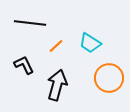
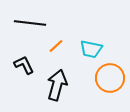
cyan trapezoid: moved 1 px right, 6 px down; rotated 20 degrees counterclockwise
orange circle: moved 1 px right
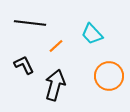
cyan trapezoid: moved 1 px right, 15 px up; rotated 35 degrees clockwise
orange circle: moved 1 px left, 2 px up
black arrow: moved 2 px left
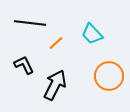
orange line: moved 3 px up
black arrow: rotated 12 degrees clockwise
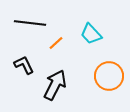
cyan trapezoid: moved 1 px left
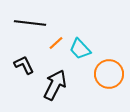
cyan trapezoid: moved 11 px left, 15 px down
orange circle: moved 2 px up
